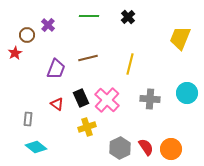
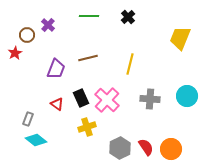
cyan circle: moved 3 px down
gray rectangle: rotated 16 degrees clockwise
cyan diamond: moved 7 px up
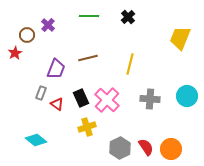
gray rectangle: moved 13 px right, 26 px up
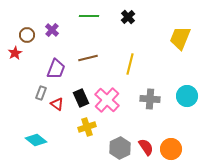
purple cross: moved 4 px right, 5 px down
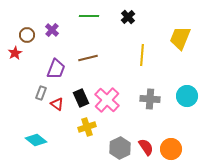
yellow line: moved 12 px right, 9 px up; rotated 10 degrees counterclockwise
